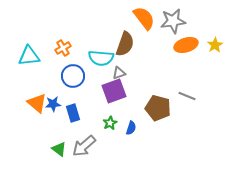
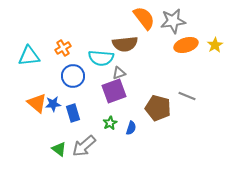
brown semicircle: rotated 65 degrees clockwise
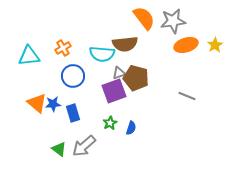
cyan semicircle: moved 1 px right, 4 px up
brown pentagon: moved 22 px left, 30 px up
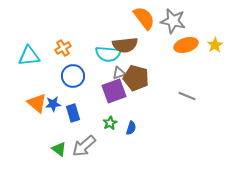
gray star: rotated 20 degrees clockwise
brown semicircle: moved 1 px down
cyan semicircle: moved 6 px right
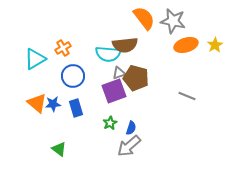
cyan triangle: moved 6 px right, 3 px down; rotated 25 degrees counterclockwise
blue rectangle: moved 3 px right, 5 px up
gray arrow: moved 45 px right
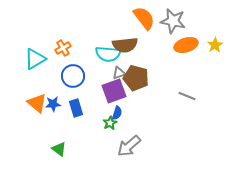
blue semicircle: moved 14 px left, 15 px up
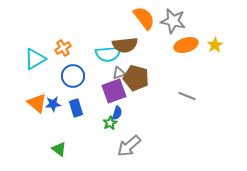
cyan semicircle: rotated 10 degrees counterclockwise
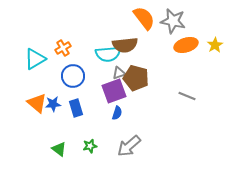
green star: moved 20 px left, 23 px down; rotated 16 degrees clockwise
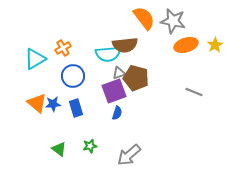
gray line: moved 7 px right, 4 px up
gray arrow: moved 9 px down
